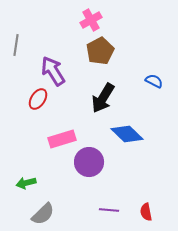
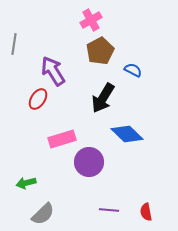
gray line: moved 2 px left, 1 px up
blue semicircle: moved 21 px left, 11 px up
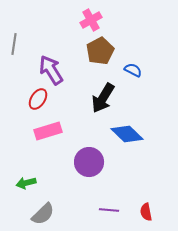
purple arrow: moved 2 px left, 1 px up
pink rectangle: moved 14 px left, 8 px up
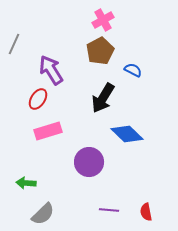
pink cross: moved 12 px right
gray line: rotated 15 degrees clockwise
green arrow: rotated 18 degrees clockwise
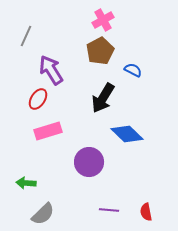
gray line: moved 12 px right, 8 px up
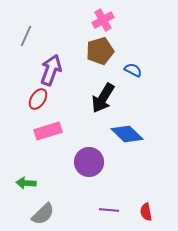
brown pentagon: rotated 12 degrees clockwise
purple arrow: rotated 52 degrees clockwise
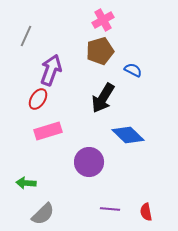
blue diamond: moved 1 px right, 1 px down
purple line: moved 1 px right, 1 px up
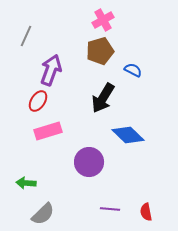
red ellipse: moved 2 px down
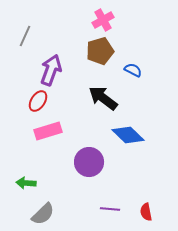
gray line: moved 1 px left
black arrow: rotated 96 degrees clockwise
